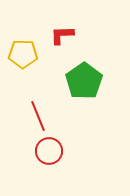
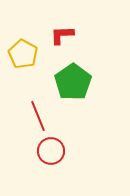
yellow pentagon: rotated 28 degrees clockwise
green pentagon: moved 11 px left, 1 px down
red circle: moved 2 px right
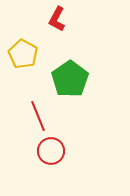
red L-shape: moved 5 px left, 16 px up; rotated 60 degrees counterclockwise
green pentagon: moved 3 px left, 3 px up
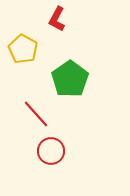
yellow pentagon: moved 5 px up
red line: moved 2 px left, 2 px up; rotated 20 degrees counterclockwise
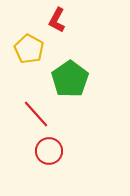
red L-shape: moved 1 px down
yellow pentagon: moved 6 px right
red circle: moved 2 px left
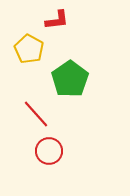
red L-shape: rotated 125 degrees counterclockwise
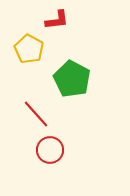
green pentagon: moved 2 px right; rotated 9 degrees counterclockwise
red circle: moved 1 px right, 1 px up
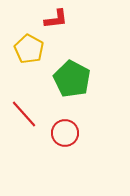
red L-shape: moved 1 px left, 1 px up
red line: moved 12 px left
red circle: moved 15 px right, 17 px up
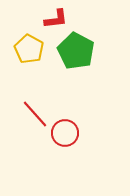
green pentagon: moved 4 px right, 28 px up
red line: moved 11 px right
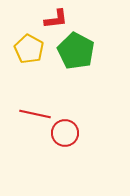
red line: rotated 36 degrees counterclockwise
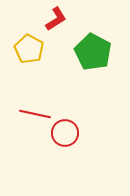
red L-shape: rotated 25 degrees counterclockwise
green pentagon: moved 17 px right, 1 px down
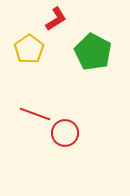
yellow pentagon: rotated 8 degrees clockwise
red line: rotated 8 degrees clockwise
